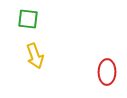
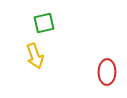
green square: moved 16 px right, 4 px down; rotated 20 degrees counterclockwise
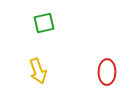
yellow arrow: moved 3 px right, 15 px down
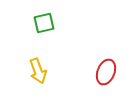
red ellipse: moved 1 px left; rotated 20 degrees clockwise
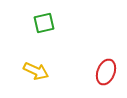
yellow arrow: moved 2 px left; rotated 45 degrees counterclockwise
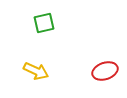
red ellipse: moved 1 px left, 1 px up; rotated 50 degrees clockwise
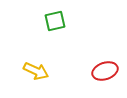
green square: moved 11 px right, 2 px up
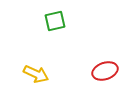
yellow arrow: moved 3 px down
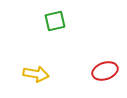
yellow arrow: rotated 15 degrees counterclockwise
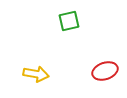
green square: moved 14 px right
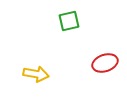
red ellipse: moved 8 px up
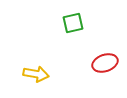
green square: moved 4 px right, 2 px down
